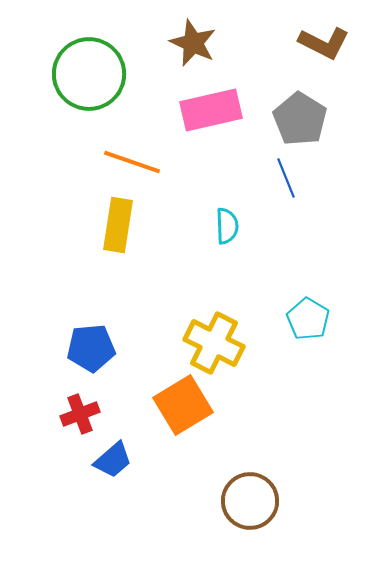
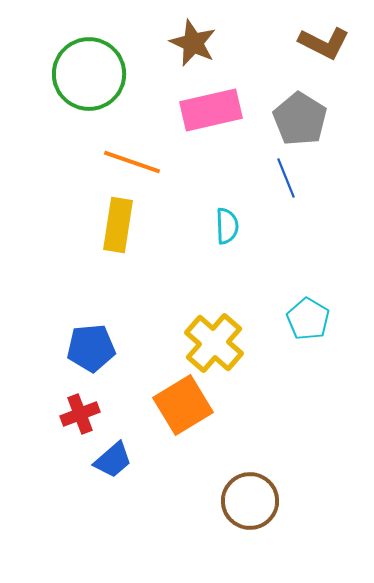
yellow cross: rotated 14 degrees clockwise
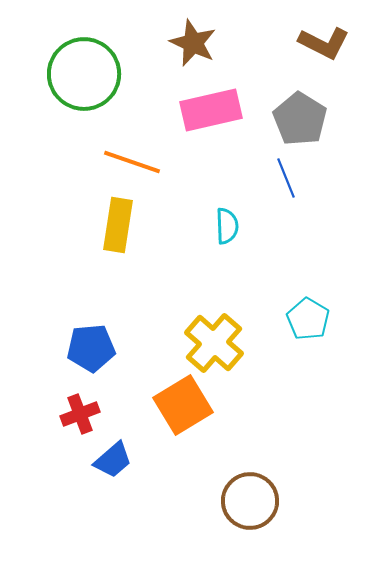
green circle: moved 5 px left
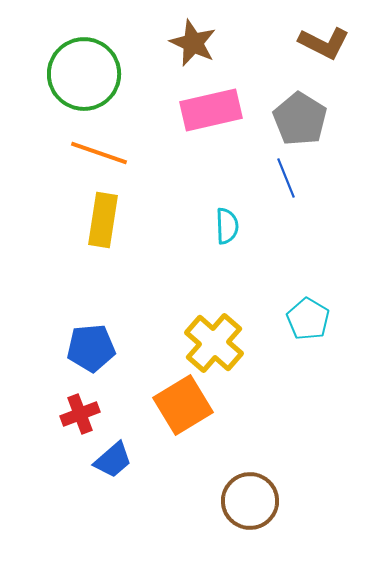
orange line: moved 33 px left, 9 px up
yellow rectangle: moved 15 px left, 5 px up
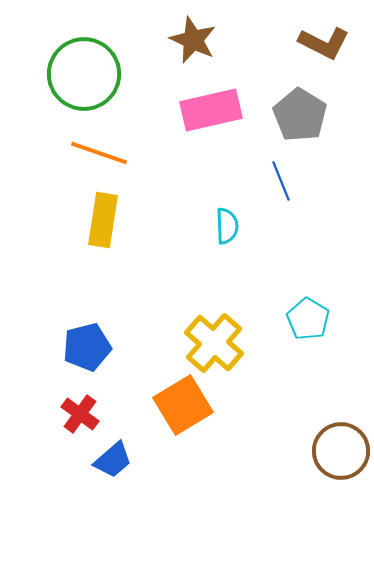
brown star: moved 3 px up
gray pentagon: moved 4 px up
blue line: moved 5 px left, 3 px down
blue pentagon: moved 4 px left, 1 px up; rotated 9 degrees counterclockwise
red cross: rotated 33 degrees counterclockwise
brown circle: moved 91 px right, 50 px up
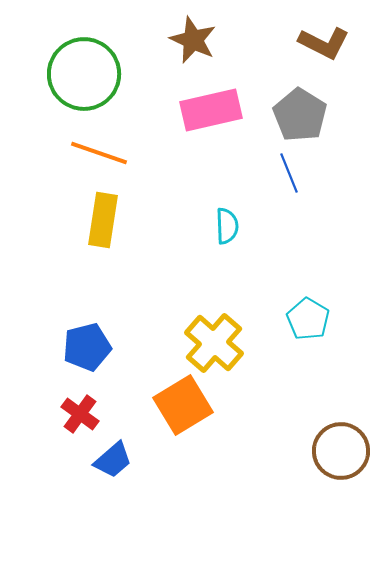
blue line: moved 8 px right, 8 px up
